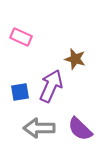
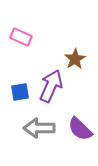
brown star: rotated 25 degrees clockwise
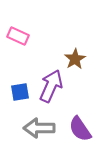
pink rectangle: moved 3 px left, 1 px up
purple semicircle: rotated 12 degrees clockwise
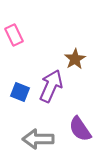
pink rectangle: moved 4 px left, 1 px up; rotated 40 degrees clockwise
blue square: rotated 30 degrees clockwise
gray arrow: moved 1 px left, 11 px down
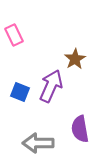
purple semicircle: rotated 24 degrees clockwise
gray arrow: moved 4 px down
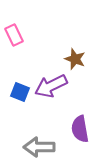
brown star: rotated 20 degrees counterclockwise
purple arrow: rotated 140 degrees counterclockwise
gray arrow: moved 1 px right, 4 px down
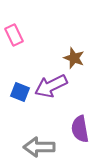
brown star: moved 1 px left, 1 px up
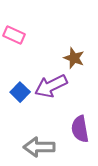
pink rectangle: rotated 40 degrees counterclockwise
blue square: rotated 24 degrees clockwise
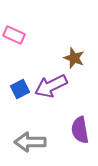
blue square: moved 3 px up; rotated 18 degrees clockwise
purple semicircle: moved 1 px down
gray arrow: moved 9 px left, 5 px up
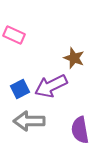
gray arrow: moved 1 px left, 21 px up
